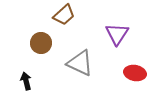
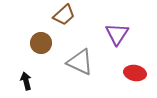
gray triangle: moved 1 px up
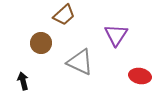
purple triangle: moved 1 px left, 1 px down
red ellipse: moved 5 px right, 3 px down
black arrow: moved 3 px left
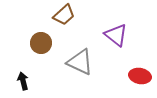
purple triangle: rotated 25 degrees counterclockwise
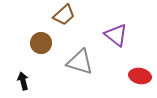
gray triangle: rotated 8 degrees counterclockwise
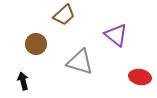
brown circle: moved 5 px left, 1 px down
red ellipse: moved 1 px down
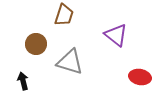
brown trapezoid: rotated 30 degrees counterclockwise
gray triangle: moved 10 px left
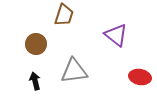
gray triangle: moved 4 px right, 9 px down; rotated 24 degrees counterclockwise
black arrow: moved 12 px right
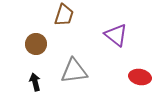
black arrow: moved 1 px down
